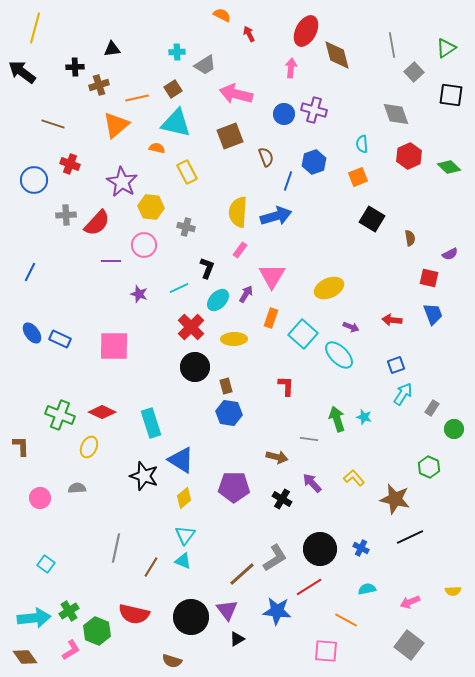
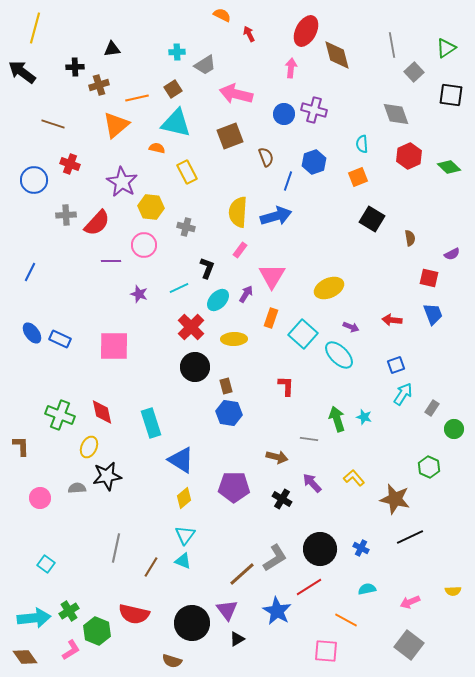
purple semicircle at (450, 254): moved 2 px right
red diamond at (102, 412): rotated 52 degrees clockwise
black star at (144, 476): moved 37 px left; rotated 28 degrees counterclockwise
blue star at (277, 611): rotated 24 degrees clockwise
black circle at (191, 617): moved 1 px right, 6 px down
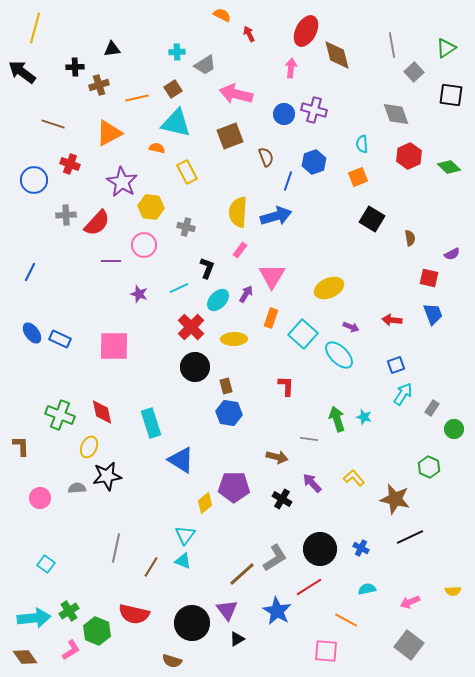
orange triangle at (116, 125): moved 7 px left, 8 px down; rotated 12 degrees clockwise
yellow diamond at (184, 498): moved 21 px right, 5 px down
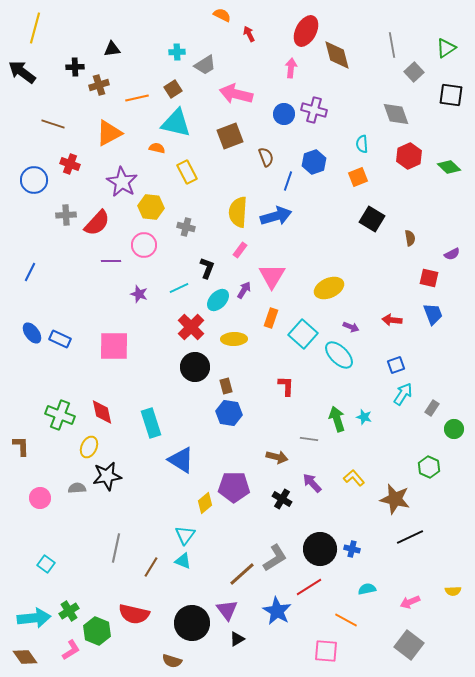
purple arrow at (246, 294): moved 2 px left, 4 px up
blue cross at (361, 548): moved 9 px left, 1 px down; rotated 14 degrees counterclockwise
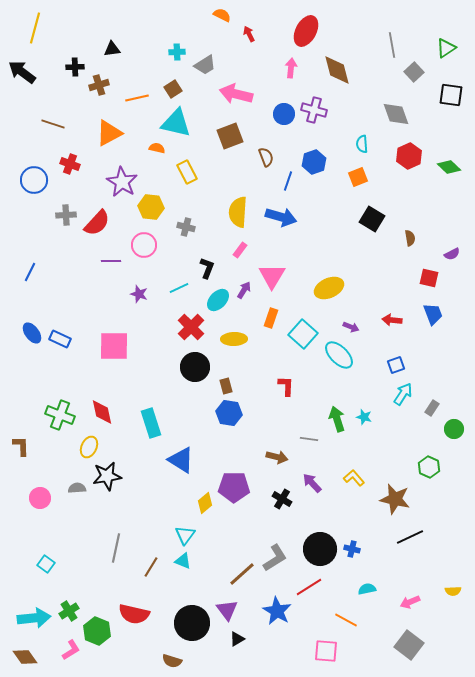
brown diamond at (337, 55): moved 15 px down
blue arrow at (276, 216): moved 5 px right, 1 px down; rotated 32 degrees clockwise
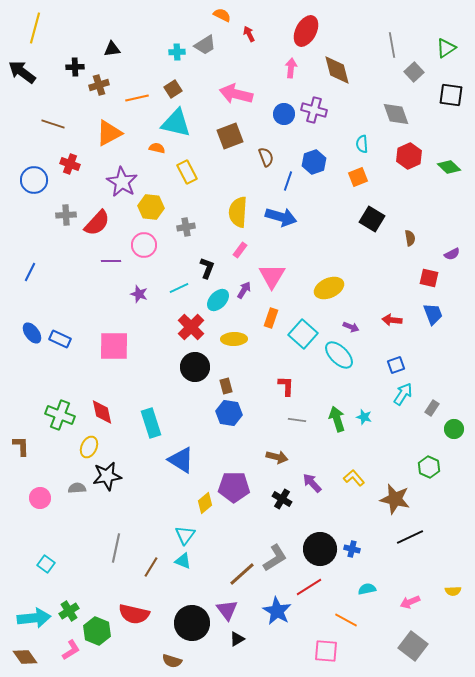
gray trapezoid at (205, 65): moved 20 px up
gray cross at (186, 227): rotated 24 degrees counterclockwise
gray line at (309, 439): moved 12 px left, 19 px up
gray square at (409, 645): moved 4 px right, 1 px down
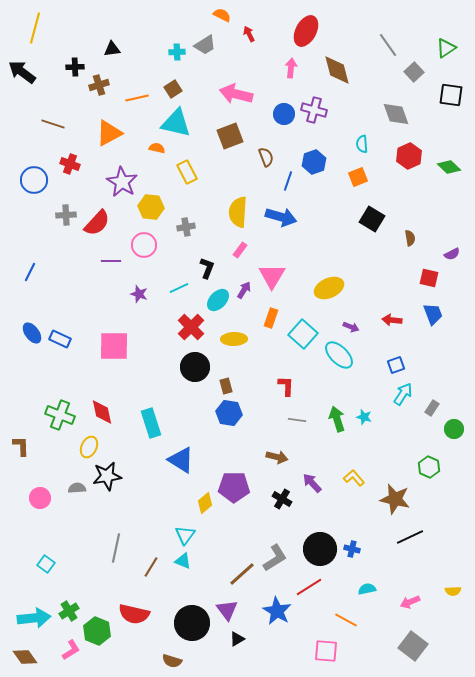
gray line at (392, 45): moved 4 px left; rotated 25 degrees counterclockwise
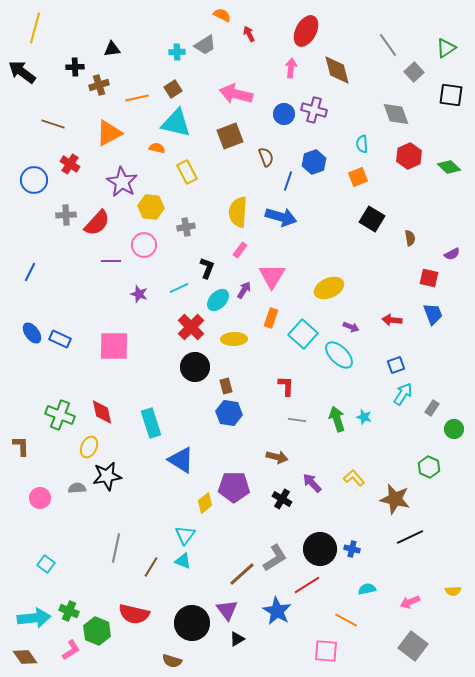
red cross at (70, 164): rotated 12 degrees clockwise
red line at (309, 587): moved 2 px left, 2 px up
green cross at (69, 611): rotated 36 degrees counterclockwise
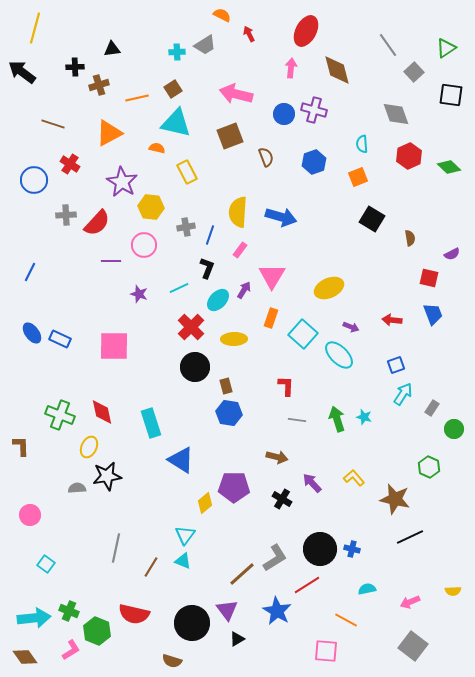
blue line at (288, 181): moved 78 px left, 54 px down
pink circle at (40, 498): moved 10 px left, 17 px down
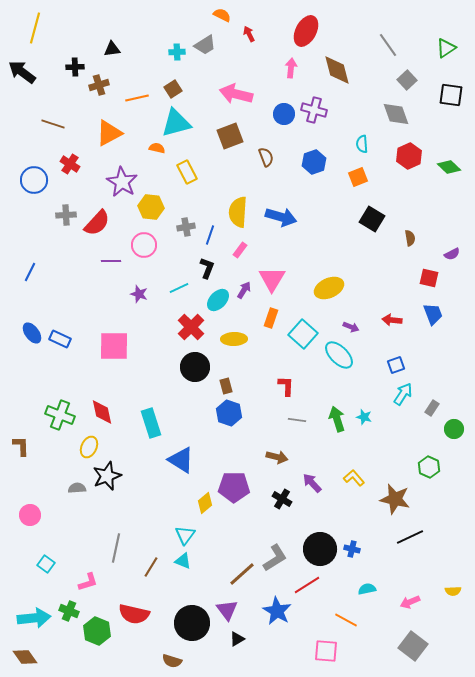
gray square at (414, 72): moved 7 px left, 8 px down
cyan triangle at (176, 123): rotated 28 degrees counterclockwise
pink triangle at (272, 276): moved 3 px down
blue hexagon at (229, 413): rotated 10 degrees clockwise
black star at (107, 476): rotated 12 degrees counterclockwise
pink L-shape at (71, 650): moved 17 px right, 68 px up; rotated 15 degrees clockwise
